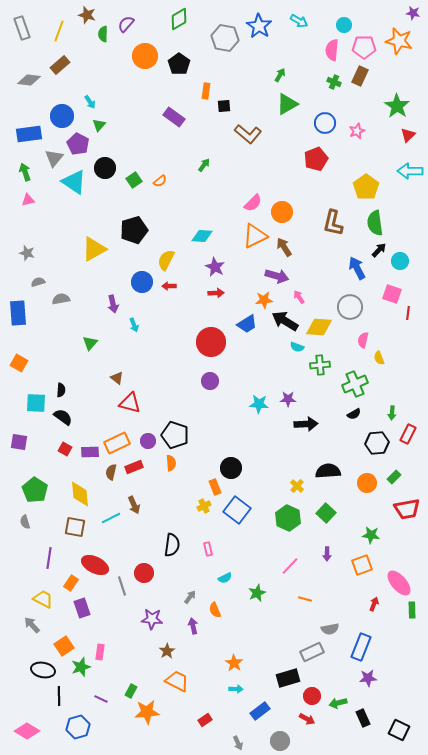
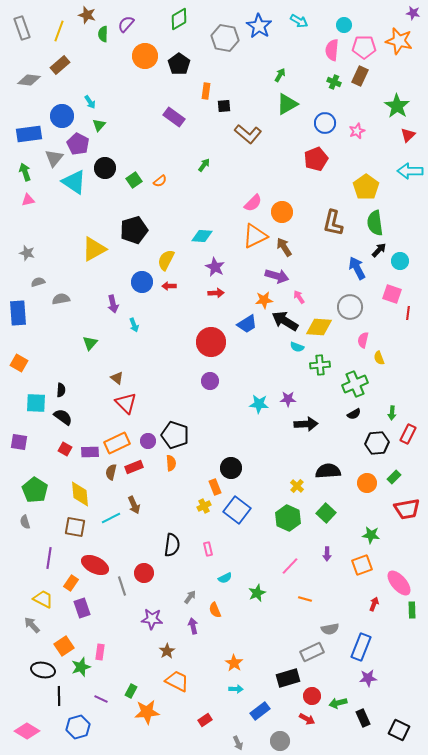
red triangle at (130, 403): moved 4 px left; rotated 30 degrees clockwise
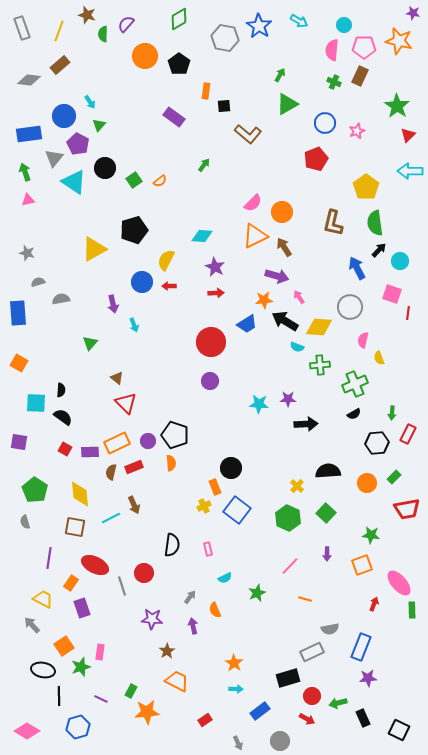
blue circle at (62, 116): moved 2 px right
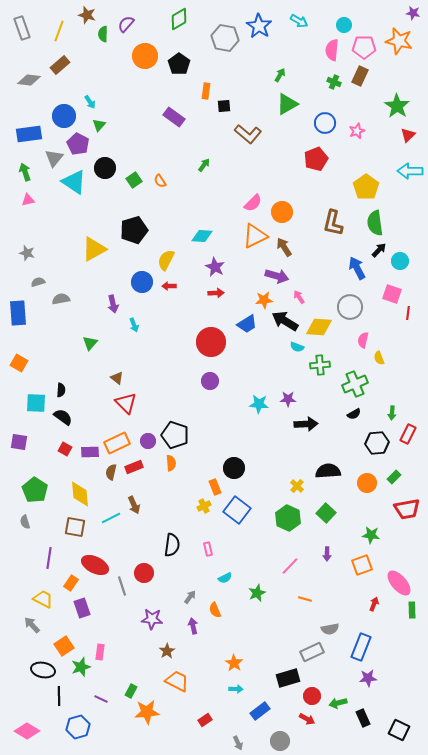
orange semicircle at (160, 181): rotated 96 degrees clockwise
black circle at (231, 468): moved 3 px right
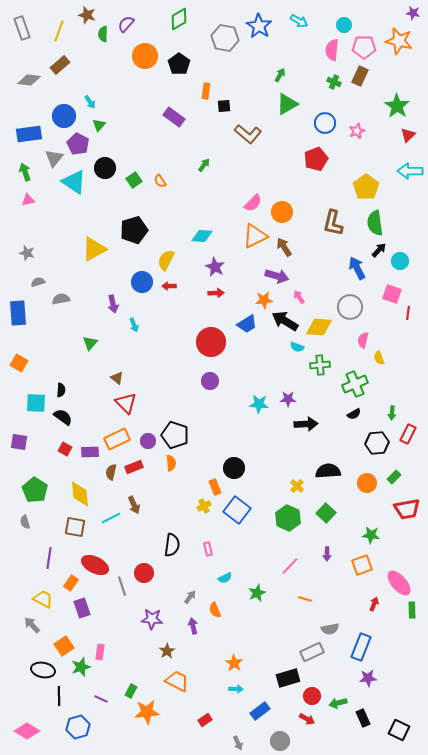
orange rectangle at (117, 443): moved 4 px up
